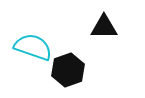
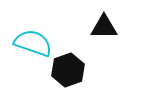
cyan semicircle: moved 4 px up
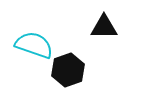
cyan semicircle: moved 1 px right, 2 px down
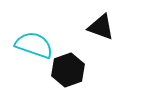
black triangle: moved 3 px left; rotated 20 degrees clockwise
